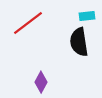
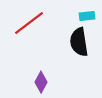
red line: moved 1 px right
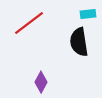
cyan rectangle: moved 1 px right, 2 px up
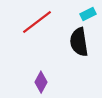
cyan rectangle: rotated 21 degrees counterclockwise
red line: moved 8 px right, 1 px up
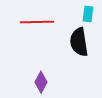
cyan rectangle: rotated 56 degrees counterclockwise
red line: rotated 36 degrees clockwise
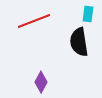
red line: moved 3 px left, 1 px up; rotated 20 degrees counterclockwise
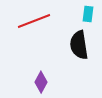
black semicircle: moved 3 px down
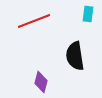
black semicircle: moved 4 px left, 11 px down
purple diamond: rotated 15 degrees counterclockwise
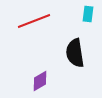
black semicircle: moved 3 px up
purple diamond: moved 1 px left, 1 px up; rotated 45 degrees clockwise
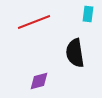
red line: moved 1 px down
purple diamond: moved 1 px left; rotated 15 degrees clockwise
